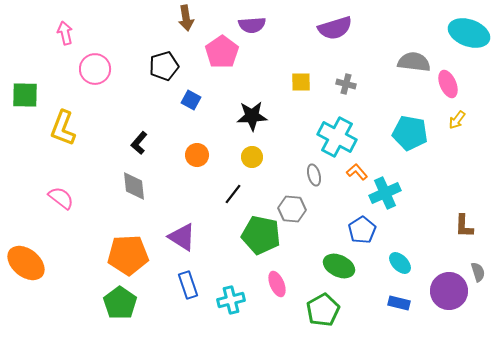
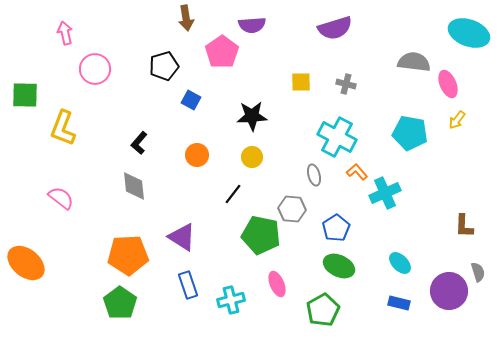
blue pentagon at (362, 230): moved 26 px left, 2 px up
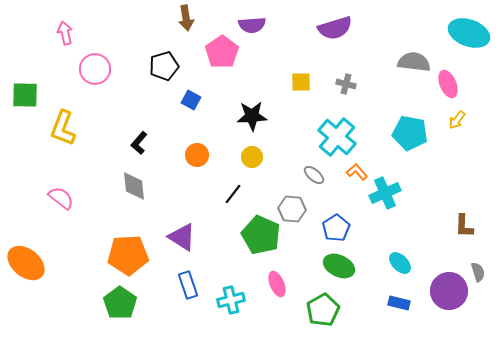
cyan cross at (337, 137): rotated 12 degrees clockwise
gray ellipse at (314, 175): rotated 35 degrees counterclockwise
green pentagon at (261, 235): rotated 12 degrees clockwise
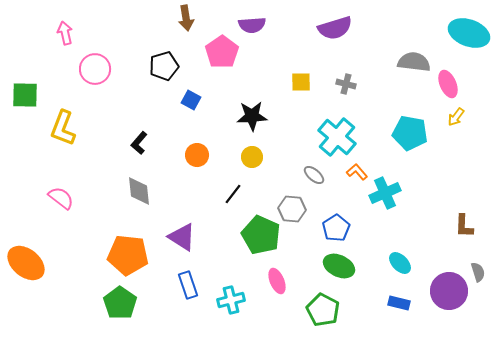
yellow arrow at (457, 120): moved 1 px left, 3 px up
gray diamond at (134, 186): moved 5 px right, 5 px down
orange pentagon at (128, 255): rotated 9 degrees clockwise
pink ellipse at (277, 284): moved 3 px up
green pentagon at (323, 310): rotated 16 degrees counterclockwise
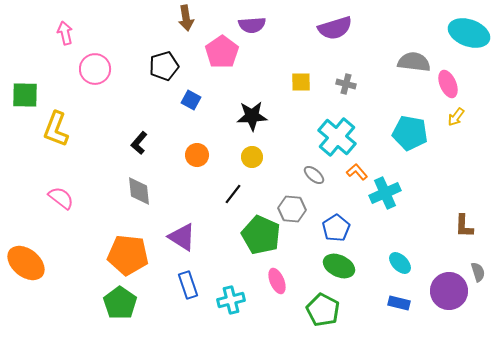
yellow L-shape at (63, 128): moved 7 px left, 1 px down
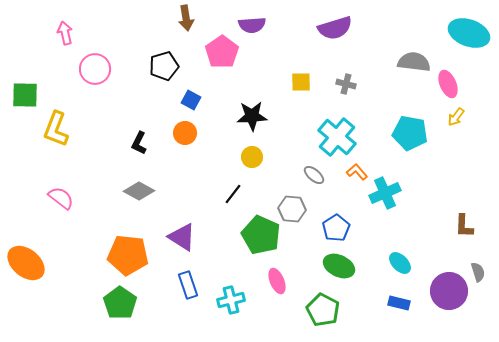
black L-shape at (139, 143): rotated 15 degrees counterclockwise
orange circle at (197, 155): moved 12 px left, 22 px up
gray diamond at (139, 191): rotated 56 degrees counterclockwise
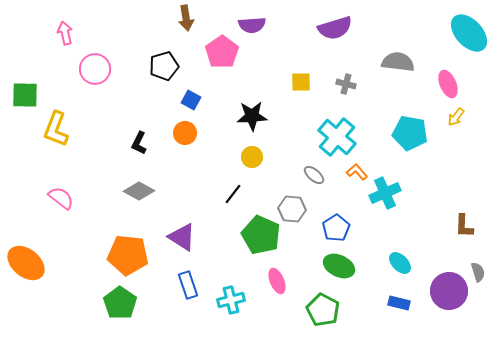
cyan ellipse at (469, 33): rotated 27 degrees clockwise
gray semicircle at (414, 62): moved 16 px left
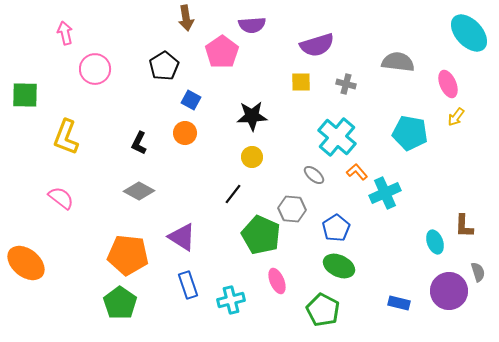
purple semicircle at (335, 28): moved 18 px left, 17 px down
black pentagon at (164, 66): rotated 16 degrees counterclockwise
yellow L-shape at (56, 129): moved 10 px right, 8 px down
cyan ellipse at (400, 263): moved 35 px right, 21 px up; rotated 25 degrees clockwise
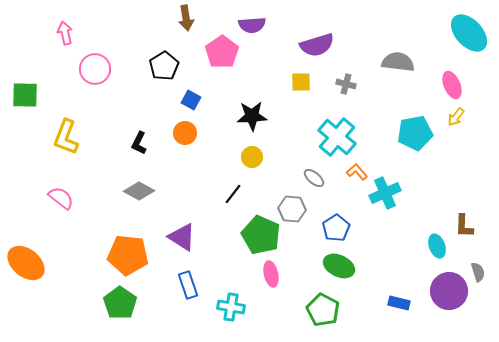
pink ellipse at (448, 84): moved 4 px right, 1 px down
cyan pentagon at (410, 133): moved 5 px right; rotated 20 degrees counterclockwise
gray ellipse at (314, 175): moved 3 px down
cyan ellipse at (435, 242): moved 2 px right, 4 px down
pink ellipse at (277, 281): moved 6 px left, 7 px up; rotated 10 degrees clockwise
cyan cross at (231, 300): moved 7 px down; rotated 24 degrees clockwise
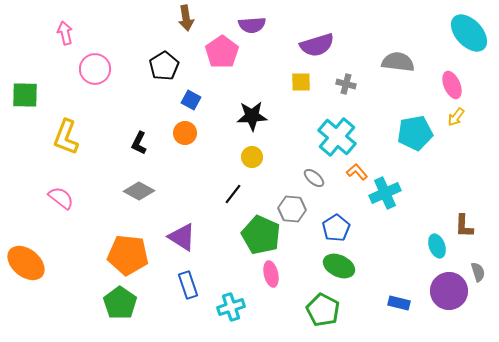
cyan cross at (231, 307): rotated 28 degrees counterclockwise
